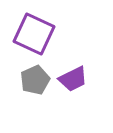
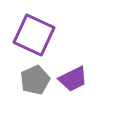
purple square: moved 1 px down
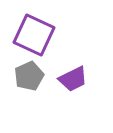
gray pentagon: moved 6 px left, 4 px up
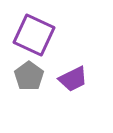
gray pentagon: rotated 12 degrees counterclockwise
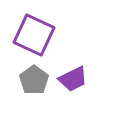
gray pentagon: moved 5 px right, 4 px down
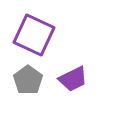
gray pentagon: moved 6 px left
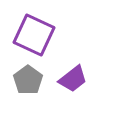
purple trapezoid: rotated 12 degrees counterclockwise
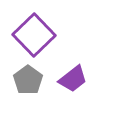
purple square: rotated 21 degrees clockwise
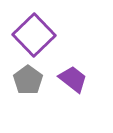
purple trapezoid: rotated 104 degrees counterclockwise
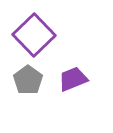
purple trapezoid: rotated 60 degrees counterclockwise
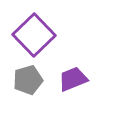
gray pentagon: rotated 20 degrees clockwise
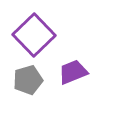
purple trapezoid: moved 7 px up
